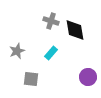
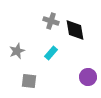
gray square: moved 2 px left, 2 px down
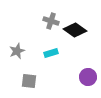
black diamond: rotated 45 degrees counterclockwise
cyan rectangle: rotated 32 degrees clockwise
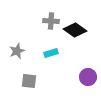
gray cross: rotated 14 degrees counterclockwise
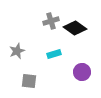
gray cross: rotated 21 degrees counterclockwise
black diamond: moved 2 px up
cyan rectangle: moved 3 px right, 1 px down
purple circle: moved 6 px left, 5 px up
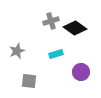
cyan rectangle: moved 2 px right
purple circle: moved 1 px left
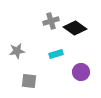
gray star: rotated 14 degrees clockwise
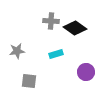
gray cross: rotated 21 degrees clockwise
purple circle: moved 5 px right
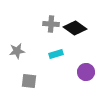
gray cross: moved 3 px down
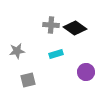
gray cross: moved 1 px down
gray square: moved 1 px left, 1 px up; rotated 21 degrees counterclockwise
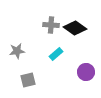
cyan rectangle: rotated 24 degrees counterclockwise
